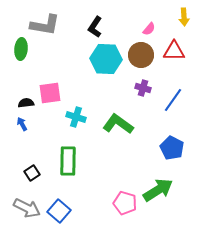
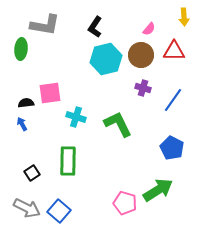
cyan hexagon: rotated 16 degrees counterclockwise
green L-shape: rotated 28 degrees clockwise
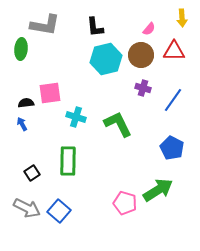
yellow arrow: moved 2 px left, 1 px down
black L-shape: rotated 40 degrees counterclockwise
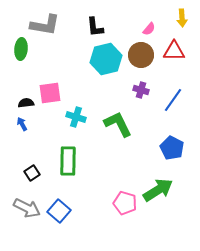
purple cross: moved 2 px left, 2 px down
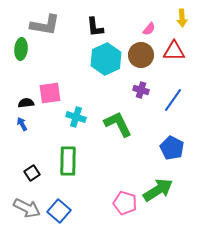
cyan hexagon: rotated 12 degrees counterclockwise
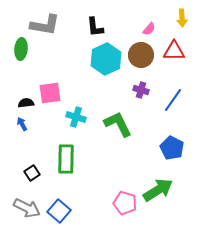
green rectangle: moved 2 px left, 2 px up
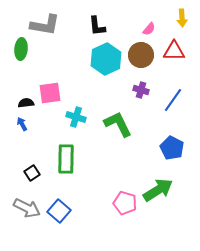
black L-shape: moved 2 px right, 1 px up
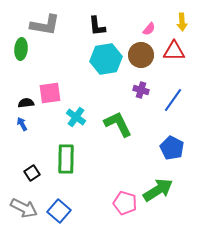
yellow arrow: moved 4 px down
cyan hexagon: rotated 16 degrees clockwise
cyan cross: rotated 18 degrees clockwise
gray arrow: moved 3 px left
